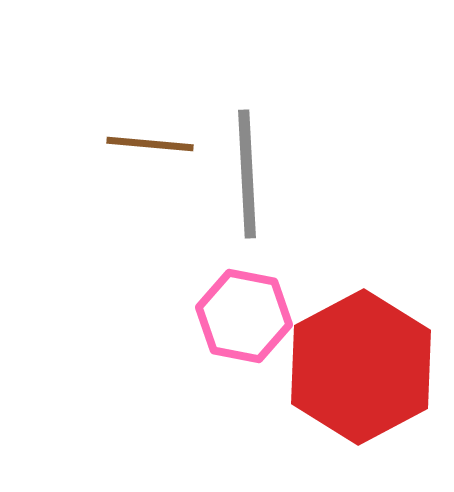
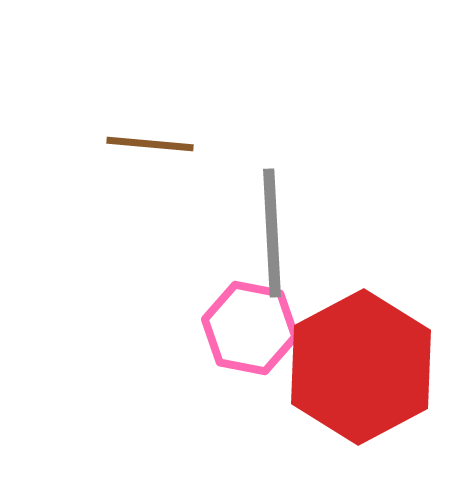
gray line: moved 25 px right, 59 px down
pink hexagon: moved 6 px right, 12 px down
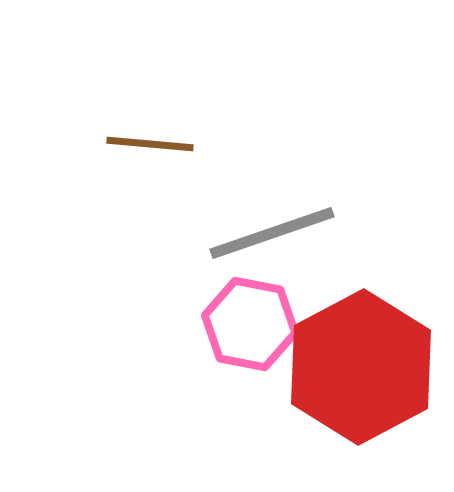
gray line: rotated 74 degrees clockwise
pink hexagon: moved 4 px up
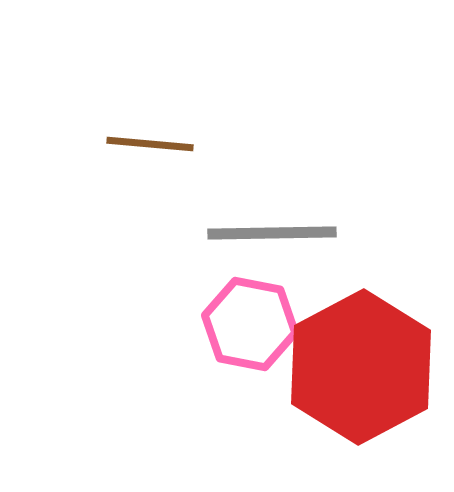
gray line: rotated 18 degrees clockwise
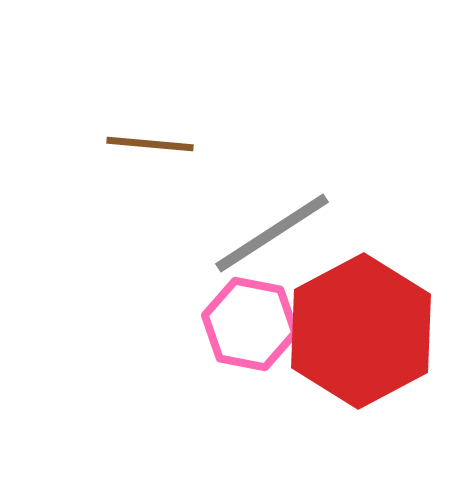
gray line: rotated 32 degrees counterclockwise
red hexagon: moved 36 px up
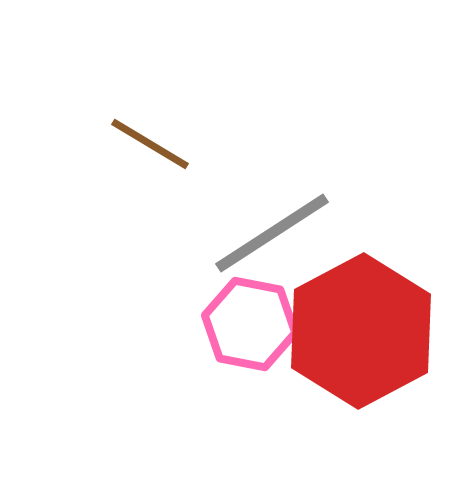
brown line: rotated 26 degrees clockwise
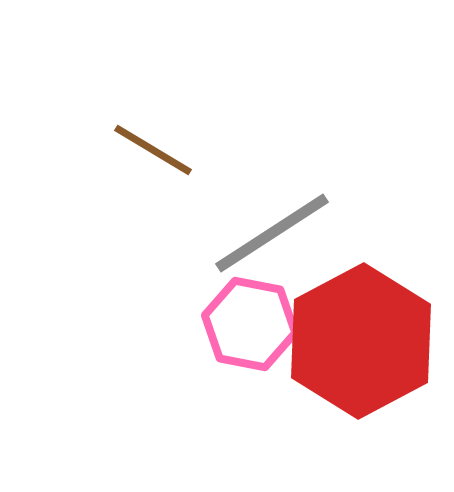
brown line: moved 3 px right, 6 px down
red hexagon: moved 10 px down
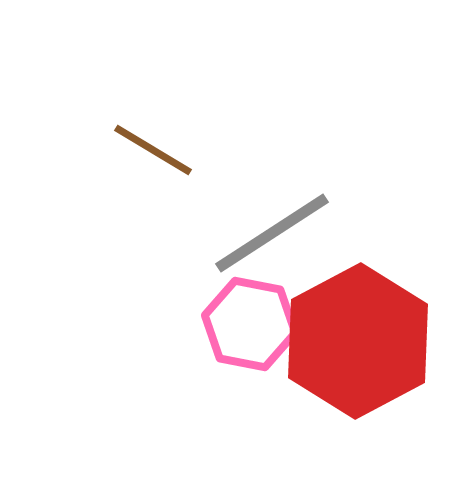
red hexagon: moved 3 px left
